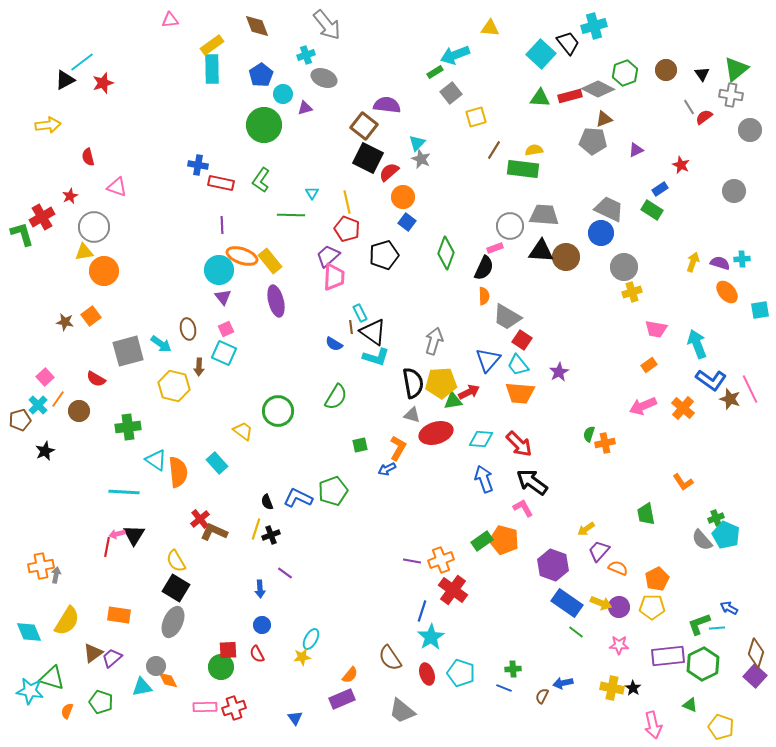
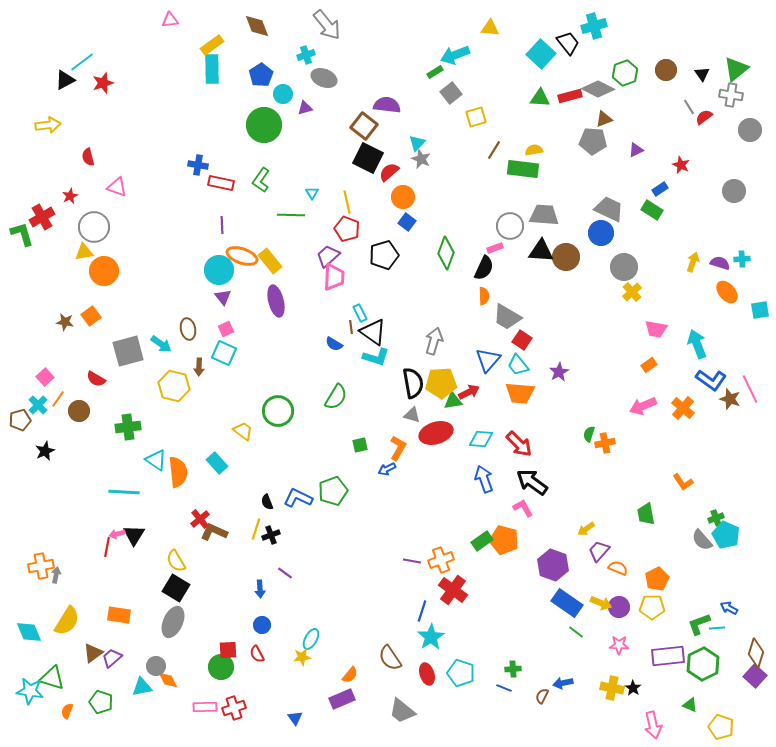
yellow cross at (632, 292): rotated 24 degrees counterclockwise
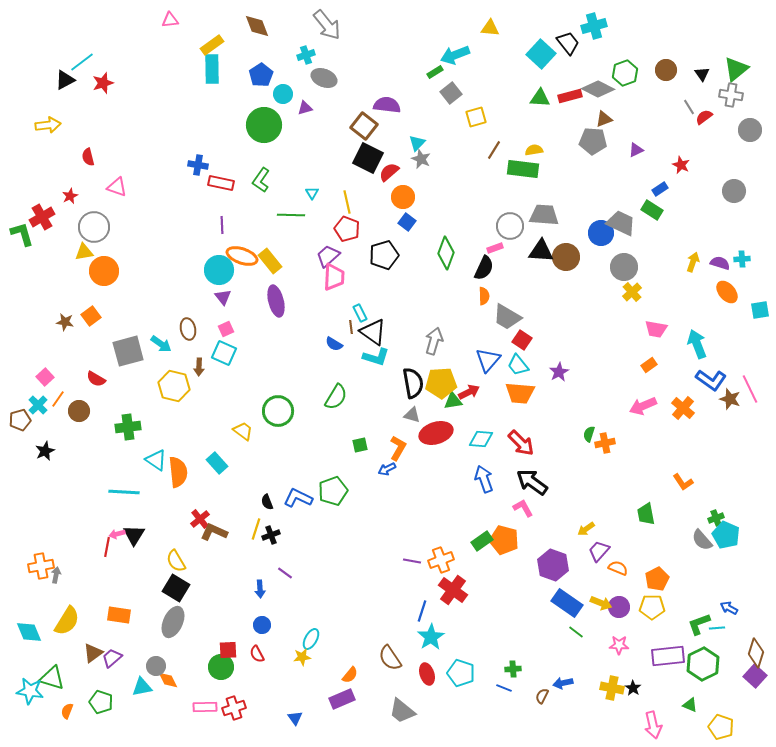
gray trapezoid at (609, 209): moved 12 px right, 14 px down
red arrow at (519, 444): moved 2 px right, 1 px up
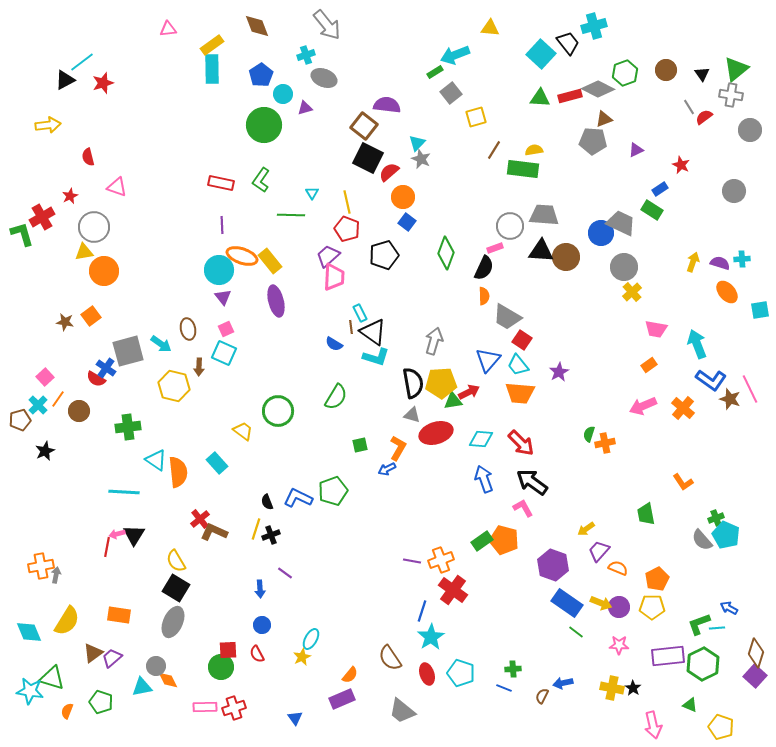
pink triangle at (170, 20): moved 2 px left, 9 px down
blue cross at (198, 165): moved 92 px left, 203 px down; rotated 24 degrees clockwise
yellow star at (302, 657): rotated 18 degrees counterclockwise
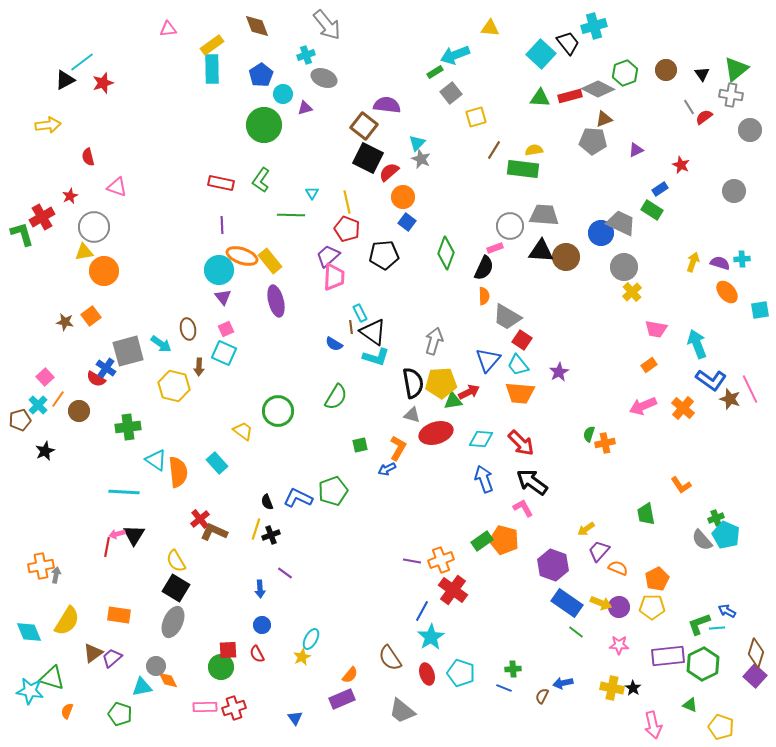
black pentagon at (384, 255): rotated 12 degrees clockwise
orange L-shape at (683, 482): moved 2 px left, 3 px down
blue arrow at (729, 608): moved 2 px left, 3 px down
blue line at (422, 611): rotated 10 degrees clockwise
green pentagon at (101, 702): moved 19 px right, 12 px down
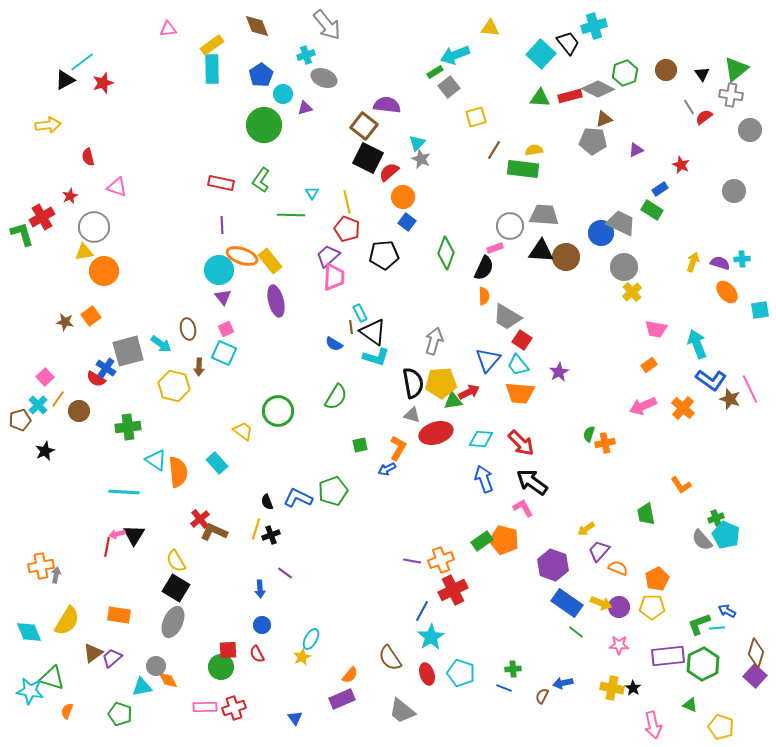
gray square at (451, 93): moved 2 px left, 6 px up
red cross at (453, 590): rotated 28 degrees clockwise
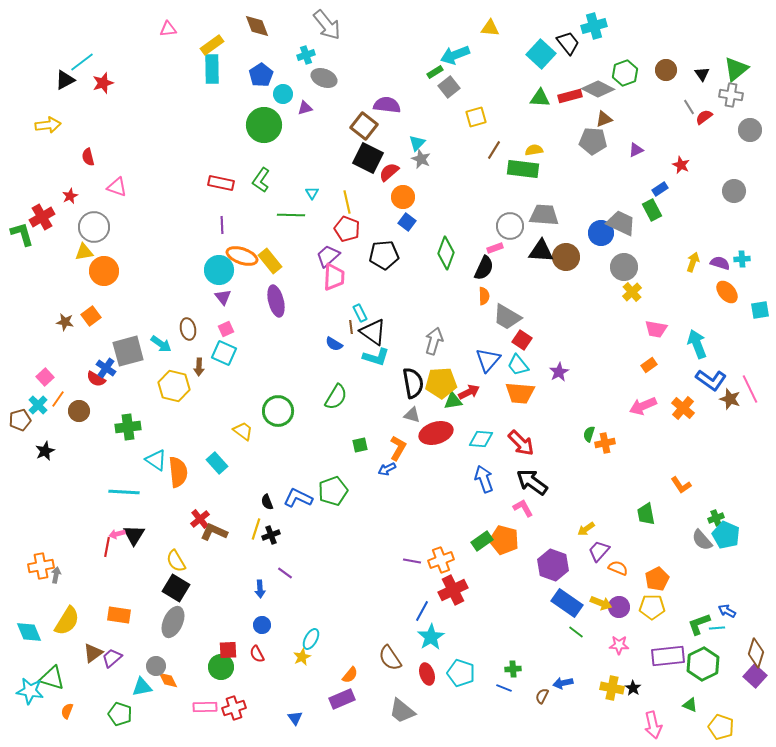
green rectangle at (652, 210): rotated 30 degrees clockwise
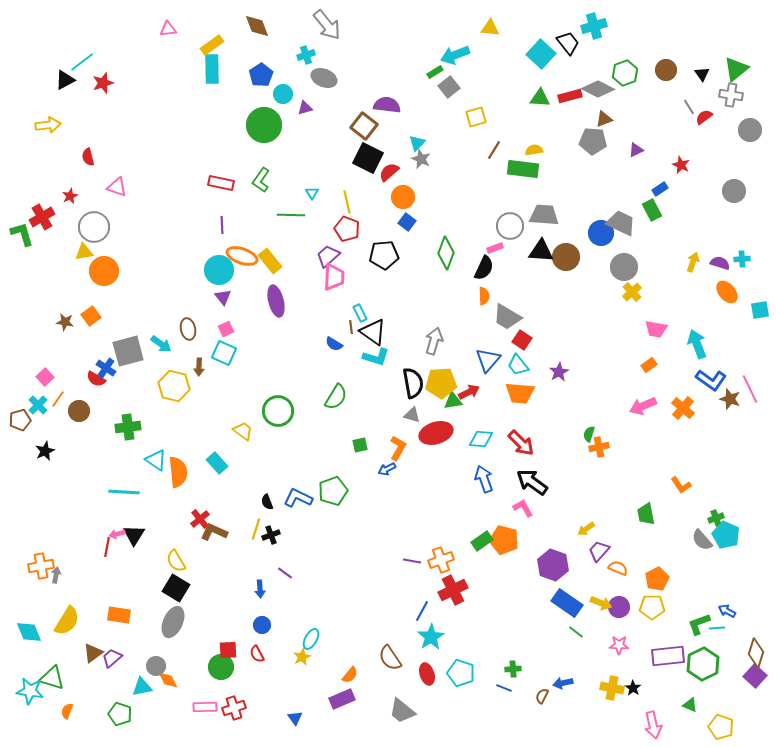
orange cross at (605, 443): moved 6 px left, 4 px down
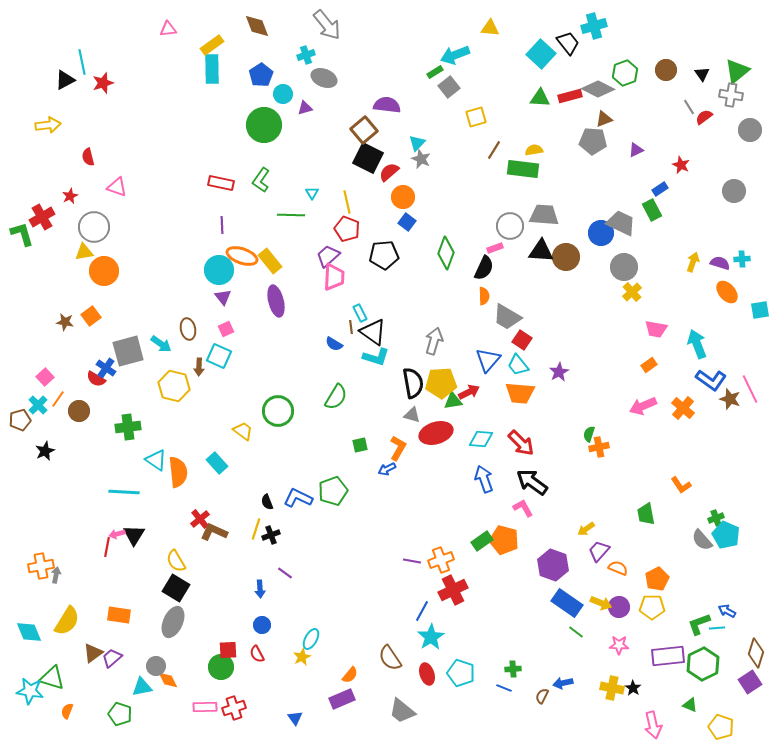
cyan line at (82, 62): rotated 65 degrees counterclockwise
green triangle at (736, 69): moved 1 px right, 2 px down
brown square at (364, 126): moved 4 px down; rotated 12 degrees clockwise
cyan square at (224, 353): moved 5 px left, 3 px down
purple square at (755, 676): moved 5 px left, 6 px down; rotated 15 degrees clockwise
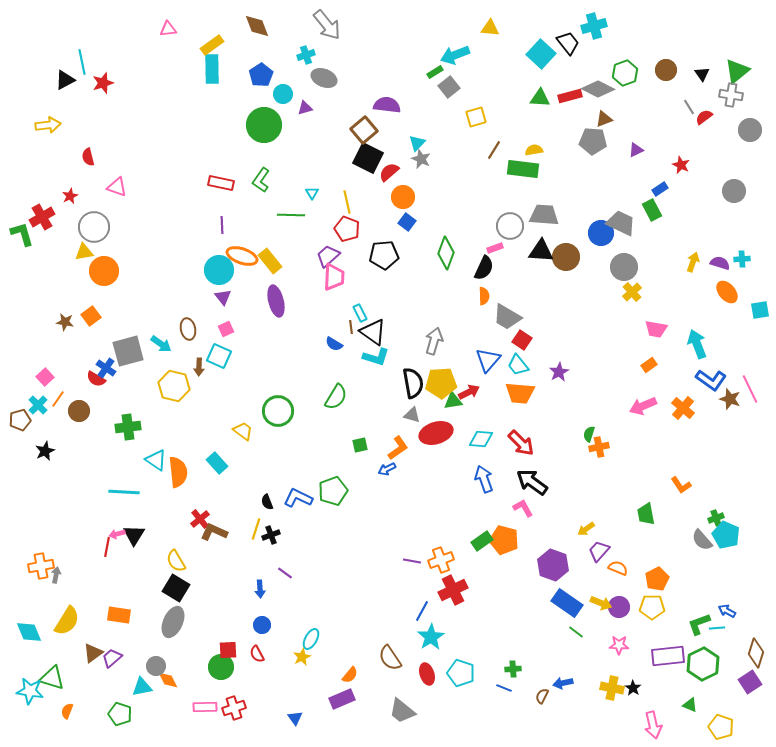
orange L-shape at (398, 448): rotated 25 degrees clockwise
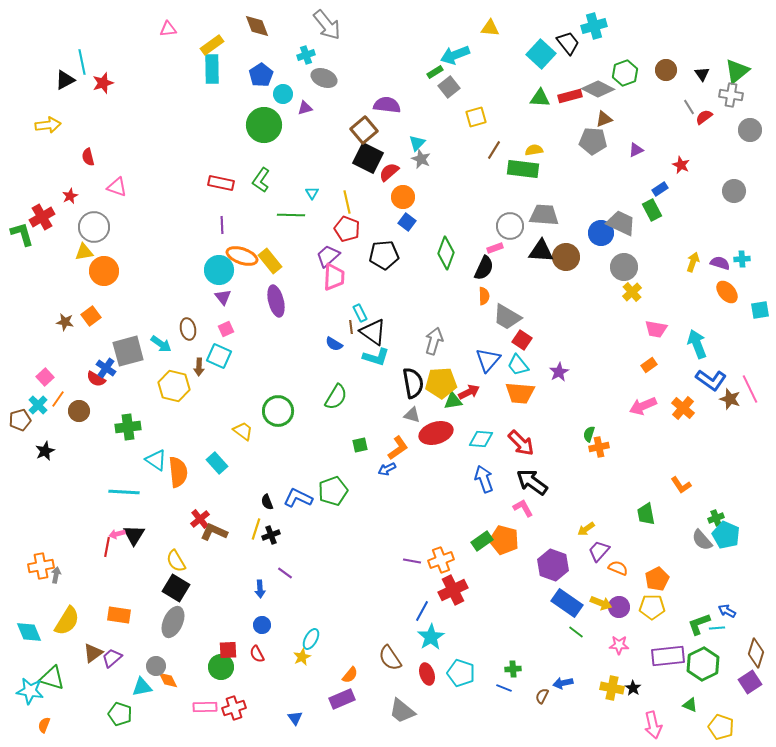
orange semicircle at (67, 711): moved 23 px left, 14 px down
